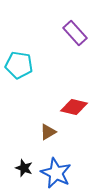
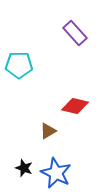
cyan pentagon: rotated 8 degrees counterclockwise
red diamond: moved 1 px right, 1 px up
brown triangle: moved 1 px up
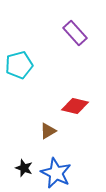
cyan pentagon: rotated 16 degrees counterclockwise
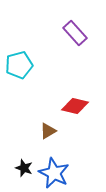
blue star: moved 2 px left
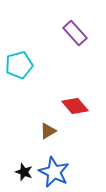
red diamond: rotated 36 degrees clockwise
black star: moved 4 px down
blue star: moved 1 px up
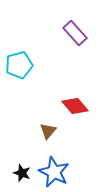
brown triangle: rotated 18 degrees counterclockwise
black star: moved 2 px left, 1 px down
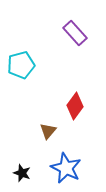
cyan pentagon: moved 2 px right
red diamond: rotated 76 degrees clockwise
blue star: moved 12 px right, 4 px up
